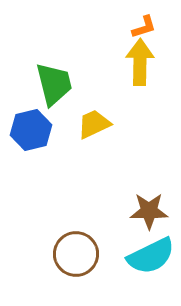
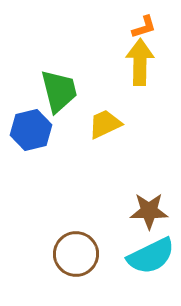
green trapezoid: moved 5 px right, 7 px down
yellow trapezoid: moved 11 px right
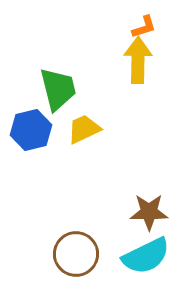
yellow arrow: moved 2 px left, 2 px up
green trapezoid: moved 1 px left, 2 px up
yellow trapezoid: moved 21 px left, 5 px down
brown star: moved 1 px down
cyan semicircle: moved 5 px left
